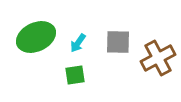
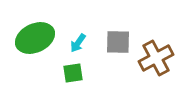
green ellipse: moved 1 px left, 1 px down
brown cross: moved 2 px left
green square: moved 2 px left, 2 px up
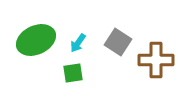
green ellipse: moved 1 px right, 2 px down
gray square: rotated 32 degrees clockwise
brown cross: moved 2 px down; rotated 28 degrees clockwise
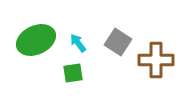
cyan arrow: rotated 108 degrees clockwise
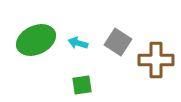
cyan arrow: rotated 36 degrees counterclockwise
green square: moved 9 px right, 12 px down
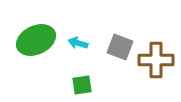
gray square: moved 2 px right, 5 px down; rotated 12 degrees counterclockwise
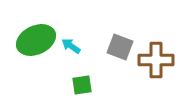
cyan arrow: moved 7 px left, 3 px down; rotated 18 degrees clockwise
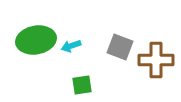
green ellipse: rotated 15 degrees clockwise
cyan arrow: rotated 54 degrees counterclockwise
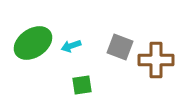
green ellipse: moved 3 px left, 3 px down; rotated 24 degrees counterclockwise
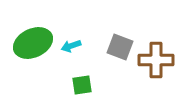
green ellipse: rotated 9 degrees clockwise
